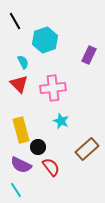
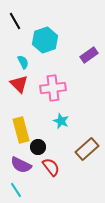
purple rectangle: rotated 30 degrees clockwise
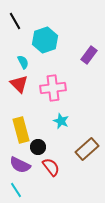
purple rectangle: rotated 18 degrees counterclockwise
purple semicircle: moved 1 px left
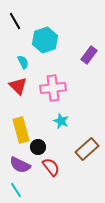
red triangle: moved 1 px left, 2 px down
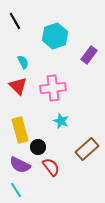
cyan hexagon: moved 10 px right, 4 px up
yellow rectangle: moved 1 px left
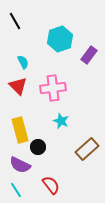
cyan hexagon: moved 5 px right, 3 px down
red semicircle: moved 18 px down
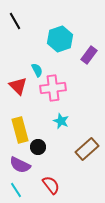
cyan semicircle: moved 14 px right, 8 px down
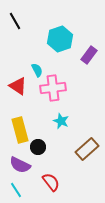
red triangle: rotated 12 degrees counterclockwise
red semicircle: moved 3 px up
